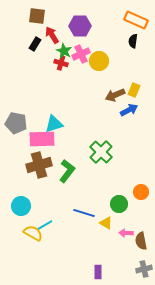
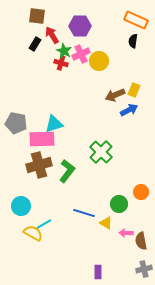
cyan line: moved 1 px left, 1 px up
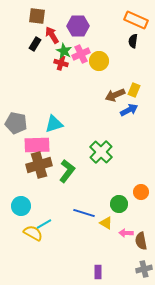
purple hexagon: moved 2 px left
pink rectangle: moved 5 px left, 6 px down
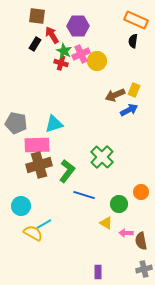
yellow circle: moved 2 px left
green cross: moved 1 px right, 5 px down
blue line: moved 18 px up
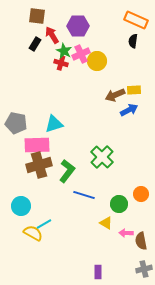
yellow rectangle: rotated 64 degrees clockwise
orange circle: moved 2 px down
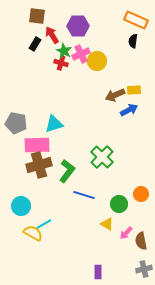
yellow triangle: moved 1 px right, 1 px down
pink arrow: rotated 48 degrees counterclockwise
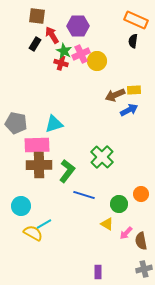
brown cross: rotated 15 degrees clockwise
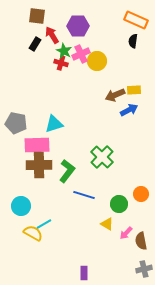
purple rectangle: moved 14 px left, 1 px down
